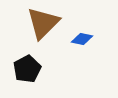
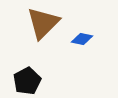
black pentagon: moved 12 px down
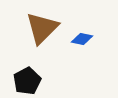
brown triangle: moved 1 px left, 5 px down
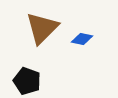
black pentagon: rotated 24 degrees counterclockwise
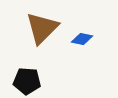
black pentagon: rotated 16 degrees counterclockwise
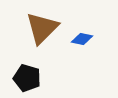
black pentagon: moved 3 px up; rotated 12 degrees clockwise
